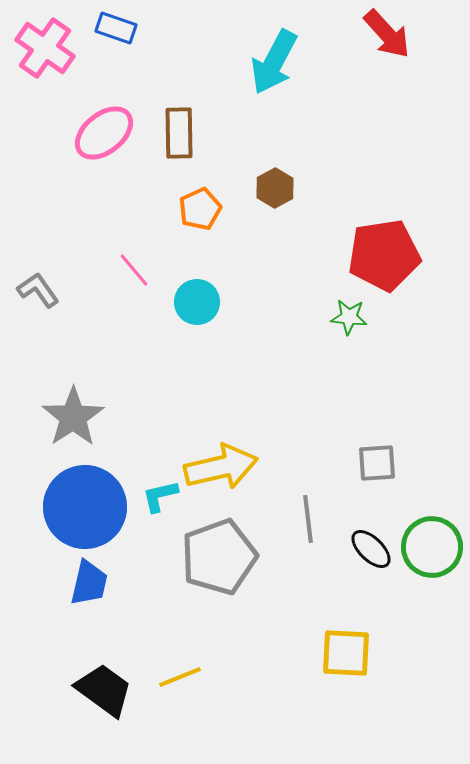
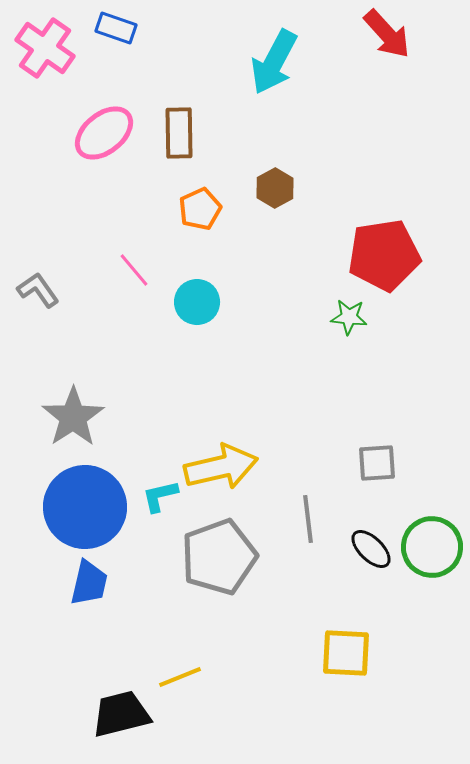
black trapezoid: moved 17 px right, 24 px down; rotated 50 degrees counterclockwise
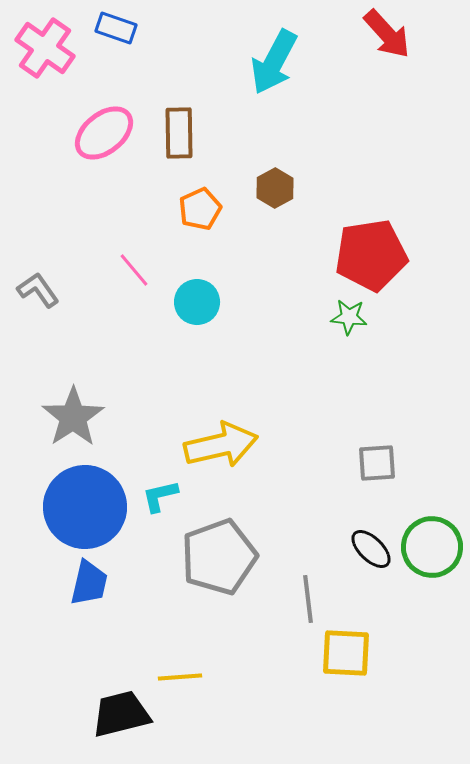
red pentagon: moved 13 px left
yellow arrow: moved 22 px up
gray line: moved 80 px down
yellow line: rotated 18 degrees clockwise
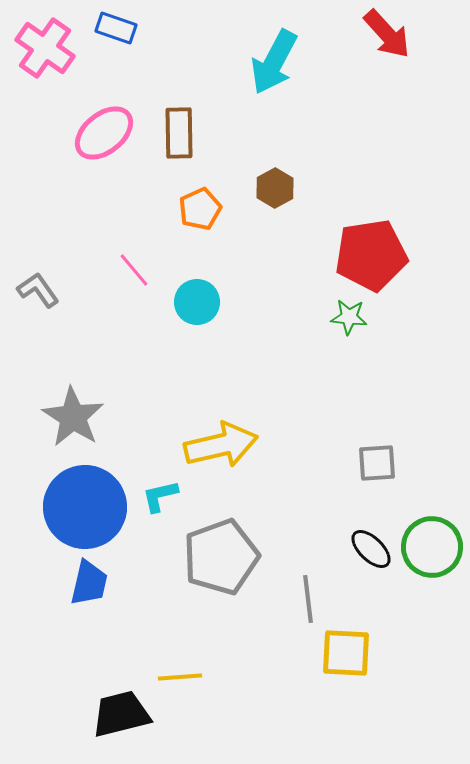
gray star: rotated 6 degrees counterclockwise
gray pentagon: moved 2 px right
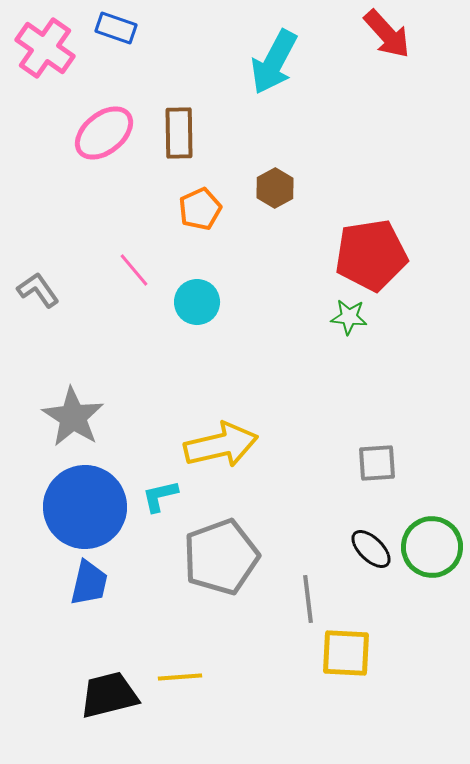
black trapezoid: moved 12 px left, 19 px up
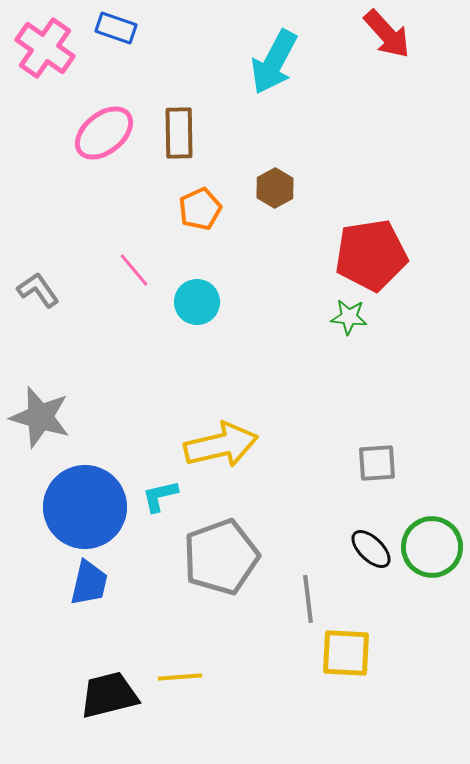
gray star: moved 33 px left; rotated 16 degrees counterclockwise
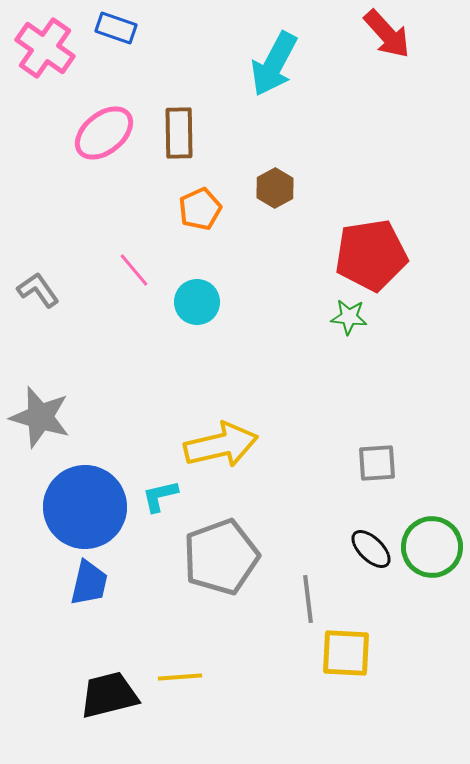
cyan arrow: moved 2 px down
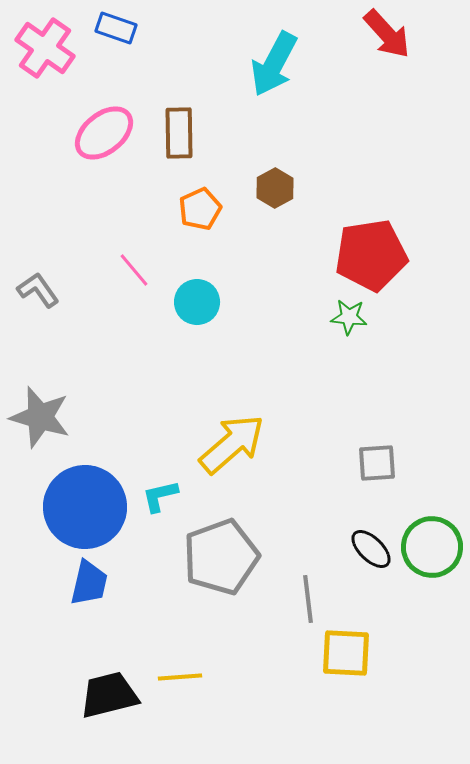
yellow arrow: moved 11 px right, 1 px up; rotated 28 degrees counterclockwise
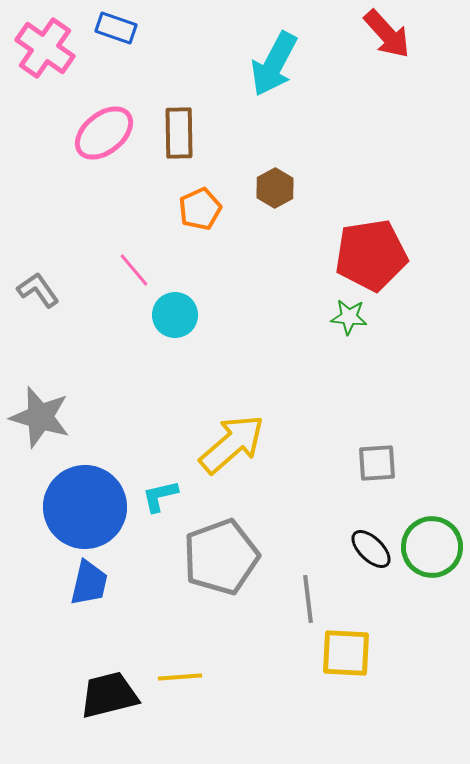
cyan circle: moved 22 px left, 13 px down
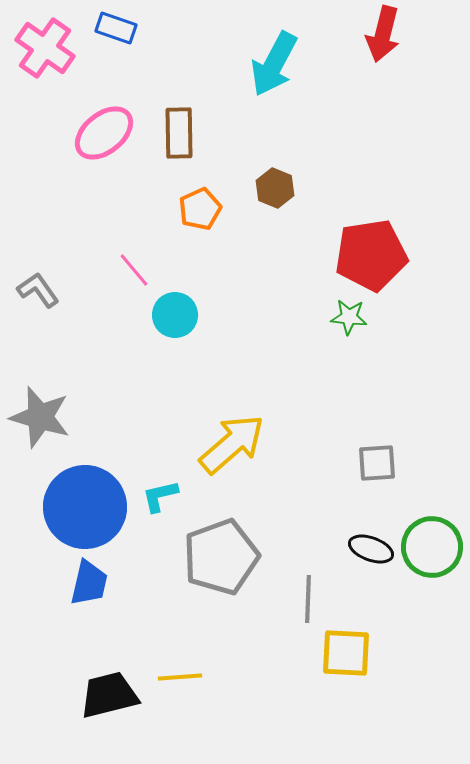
red arrow: moved 4 px left; rotated 56 degrees clockwise
brown hexagon: rotated 9 degrees counterclockwise
black ellipse: rotated 24 degrees counterclockwise
gray line: rotated 9 degrees clockwise
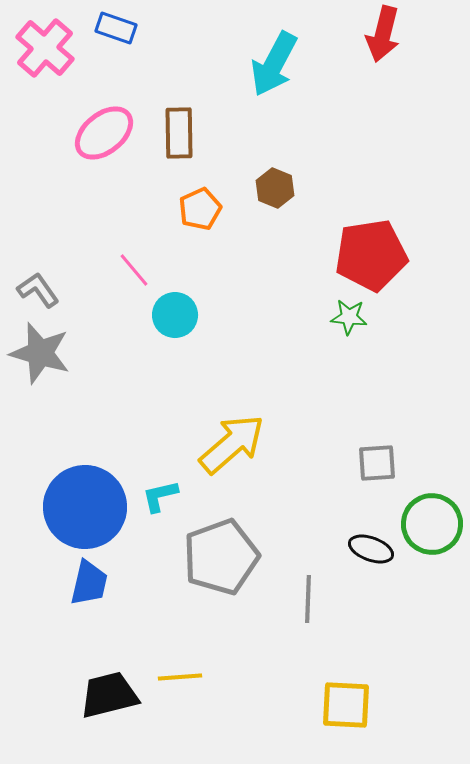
pink cross: rotated 6 degrees clockwise
gray star: moved 64 px up
green circle: moved 23 px up
yellow square: moved 52 px down
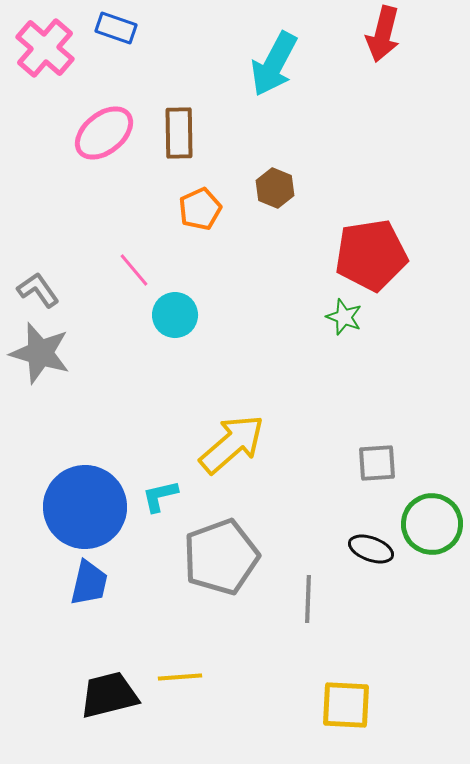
green star: moved 5 px left; rotated 15 degrees clockwise
